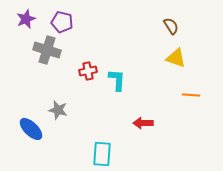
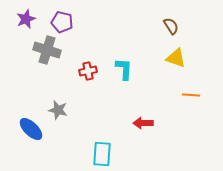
cyan L-shape: moved 7 px right, 11 px up
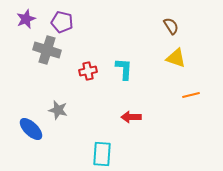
orange line: rotated 18 degrees counterclockwise
red arrow: moved 12 px left, 6 px up
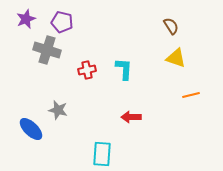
red cross: moved 1 px left, 1 px up
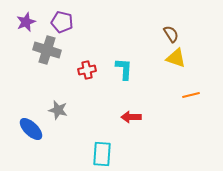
purple star: moved 3 px down
brown semicircle: moved 8 px down
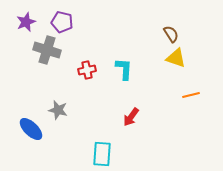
red arrow: rotated 54 degrees counterclockwise
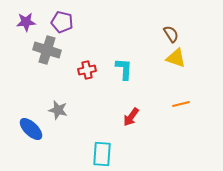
purple star: rotated 18 degrees clockwise
orange line: moved 10 px left, 9 px down
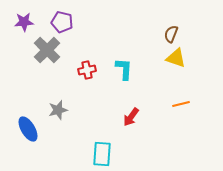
purple star: moved 2 px left
brown semicircle: rotated 126 degrees counterclockwise
gray cross: rotated 28 degrees clockwise
gray star: rotated 30 degrees counterclockwise
blue ellipse: moved 3 px left; rotated 15 degrees clockwise
